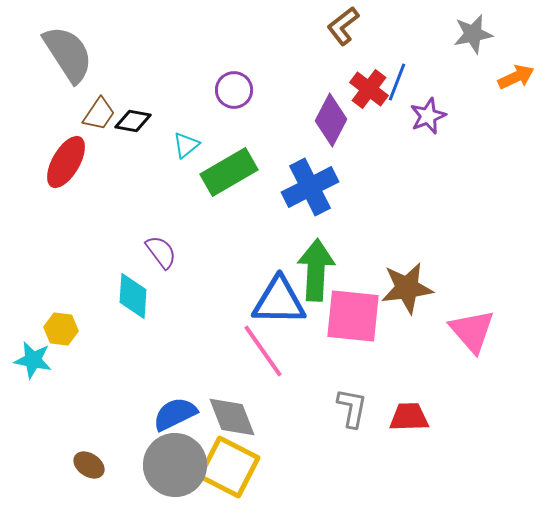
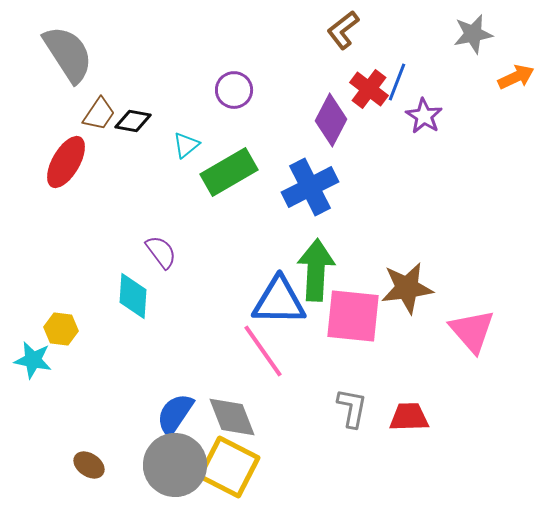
brown L-shape: moved 4 px down
purple star: moved 4 px left; rotated 18 degrees counterclockwise
blue semicircle: rotated 30 degrees counterclockwise
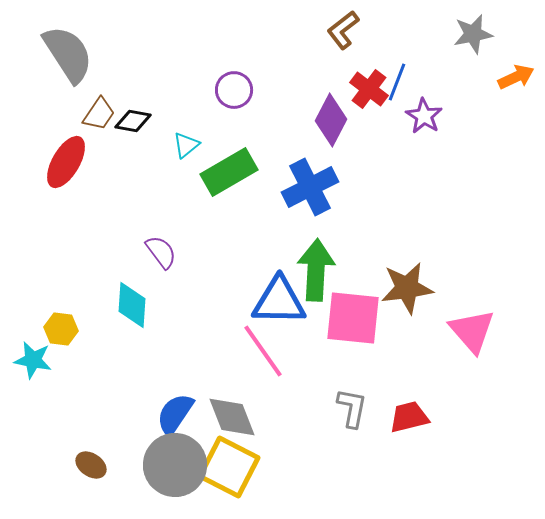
cyan diamond: moved 1 px left, 9 px down
pink square: moved 2 px down
red trapezoid: rotated 12 degrees counterclockwise
brown ellipse: moved 2 px right
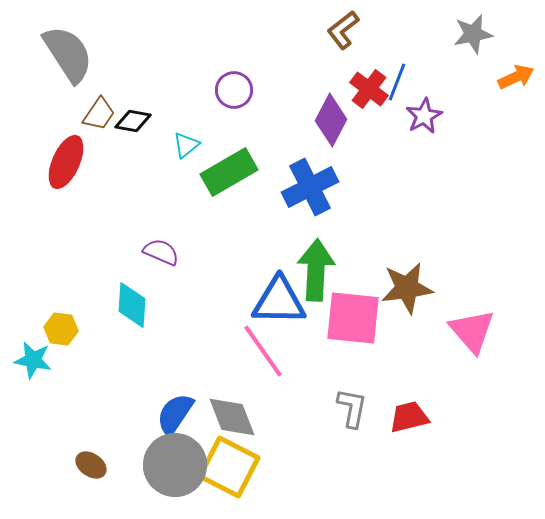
purple star: rotated 12 degrees clockwise
red ellipse: rotated 6 degrees counterclockwise
purple semicircle: rotated 30 degrees counterclockwise
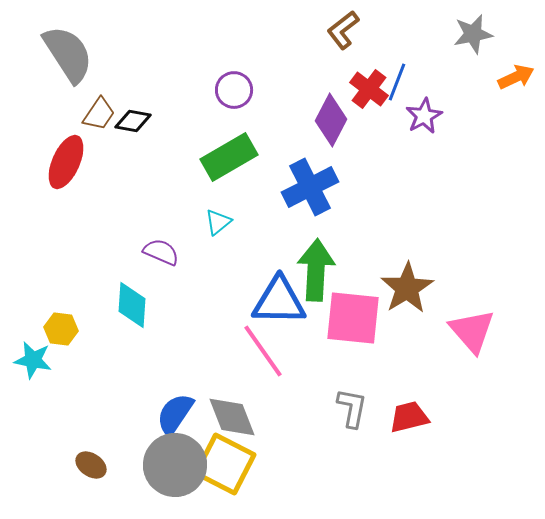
cyan triangle: moved 32 px right, 77 px down
green rectangle: moved 15 px up
brown star: rotated 24 degrees counterclockwise
yellow square: moved 4 px left, 3 px up
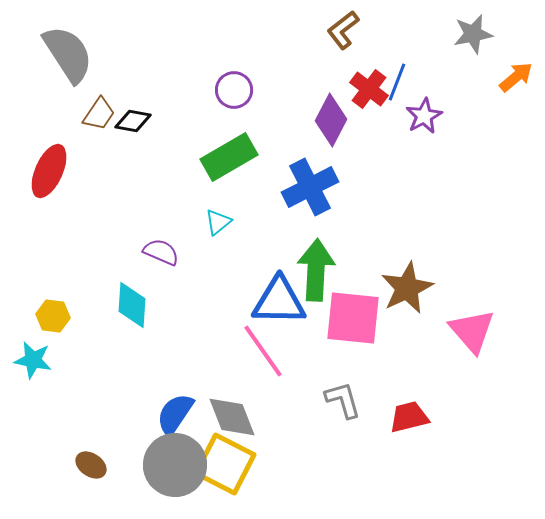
orange arrow: rotated 15 degrees counterclockwise
red ellipse: moved 17 px left, 9 px down
brown star: rotated 6 degrees clockwise
yellow hexagon: moved 8 px left, 13 px up
gray L-shape: moved 9 px left, 8 px up; rotated 27 degrees counterclockwise
